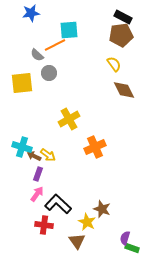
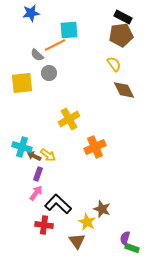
pink arrow: moved 1 px left, 1 px up
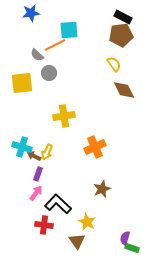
yellow cross: moved 5 px left, 3 px up; rotated 20 degrees clockwise
yellow arrow: moved 1 px left, 3 px up; rotated 77 degrees clockwise
brown star: moved 20 px up; rotated 30 degrees clockwise
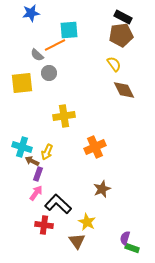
brown arrow: moved 2 px left, 5 px down
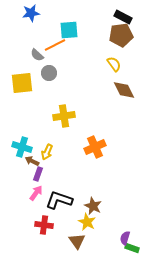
brown star: moved 9 px left, 17 px down; rotated 24 degrees counterclockwise
black L-shape: moved 1 px right, 4 px up; rotated 24 degrees counterclockwise
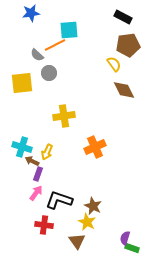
brown pentagon: moved 7 px right, 10 px down
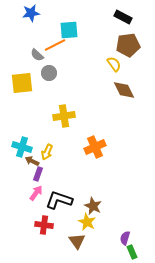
green rectangle: moved 4 px down; rotated 48 degrees clockwise
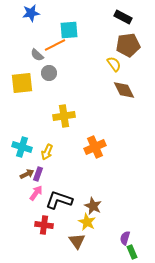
brown arrow: moved 5 px left, 13 px down; rotated 128 degrees clockwise
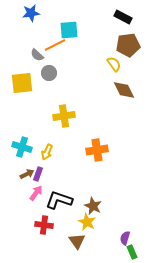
orange cross: moved 2 px right, 3 px down; rotated 15 degrees clockwise
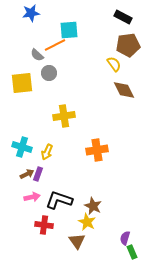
pink arrow: moved 4 px left, 4 px down; rotated 42 degrees clockwise
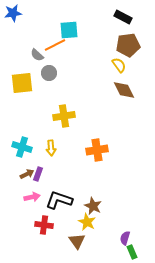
blue star: moved 18 px left
yellow semicircle: moved 5 px right, 1 px down
yellow arrow: moved 4 px right, 4 px up; rotated 28 degrees counterclockwise
